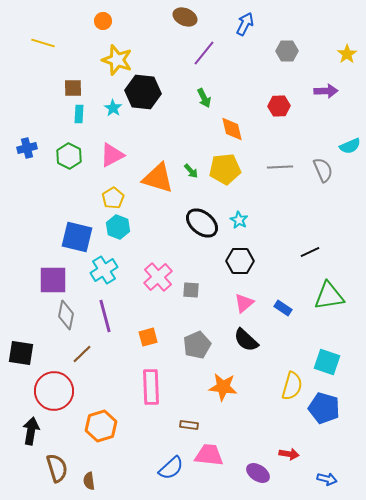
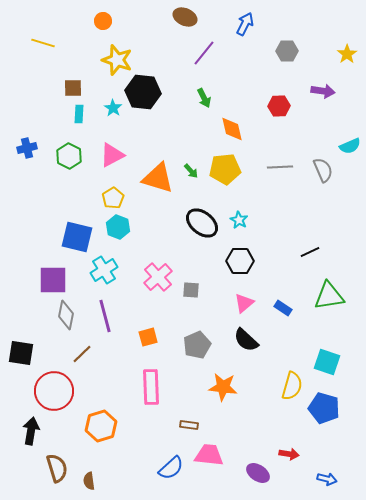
purple arrow at (326, 91): moved 3 px left; rotated 10 degrees clockwise
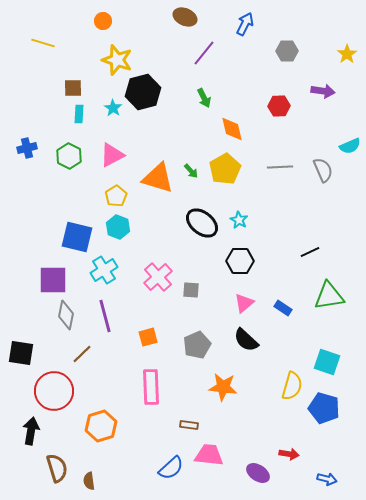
black hexagon at (143, 92): rotated 20 degrees counterclockwise
yellow pentagon at (225, 169): rotated 24 degrees counterclockwise
yellow pentagon at (113, 198): moved 3 px right, 2 px up
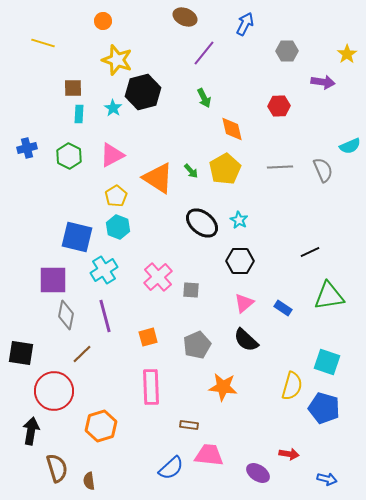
purple arrow at (323, 91): moved 9 px up
orange triangle at (158, 178): rotated 16 degrees clockwise
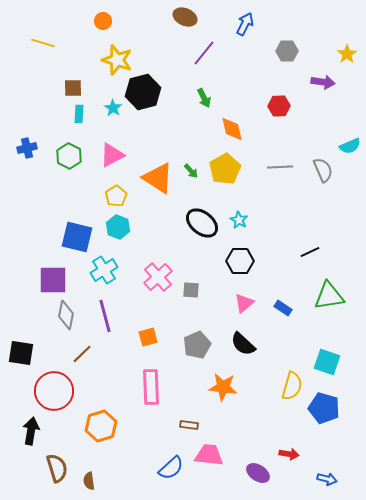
black semicircle at (246, 340): moved 3 px left, 4 px down
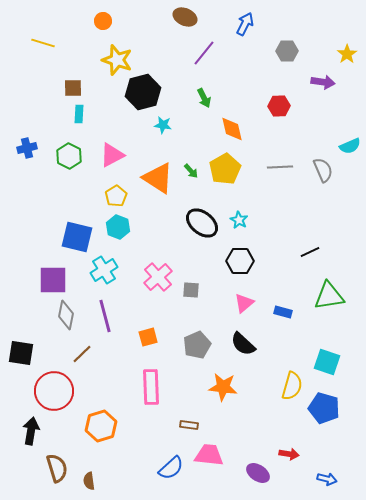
cyan star at (113, 108): moved 50 px right, 17 px down; rotated 24 degrees counterclockwise
blue rectangle at (283, 308): moved 4 px down; rotated 18 degrees counterclockwise
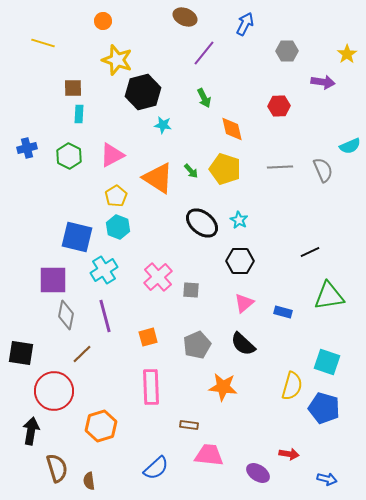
yellow pentagon at (225, 169): rotated 24 degrees counterclockwise
blue semicircle at (171, 468): moved 15 px left
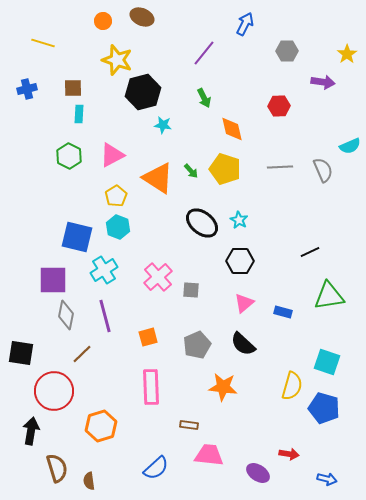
brown ellipse at (185, 17): moved 43 px left
blue cross at (27, 148): moved 59 px up
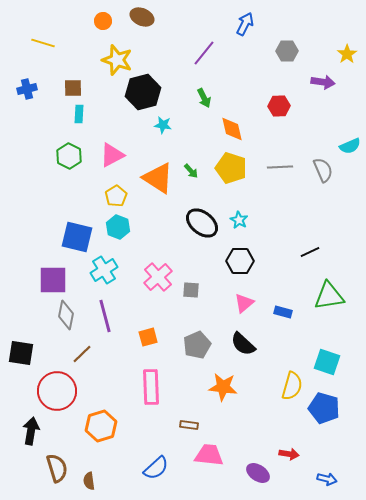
yellow pentagon at (225, 169): moved 6 px right, 1 px up
red circle at (54, 391): moved 3 px right
